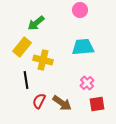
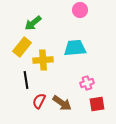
green arrow: moved 3 px left
cyan trapezoid: moved 8 px left, 1 px down
yellow cross: rotated 18 degrees counterclockwise
pink cross: rotated 24 degrees clockwise
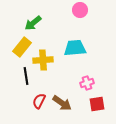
black line: moved 4 px up
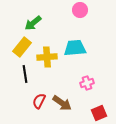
yellow cross: moved 4 px right, 3 px up
black line: moved 1 px left, 2 px up
red square: moved 2 px right, 9 px down; rotated 14 degrees counterclockwise
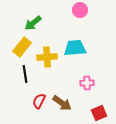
pink cross: rotated 16 degrees clockwise
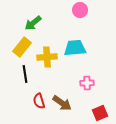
red semicircle: rotated 42 degrees counterclockwise
red square: moved 1 px right
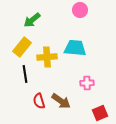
green arrow: moved 1 px left, 3 px up
cyan trapezoid: rotated 10 degrees clockwise
brown arrow: moved 1 px left, 2 px up
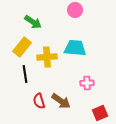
pink circle: moved 5 px left
green arrow: moved 1 px right, 2 px down; rotated 108 degrees counterclockwise
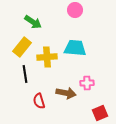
brown arrow: moved 5 px right, 8 px up; rotated 24 degrees counterclockwise
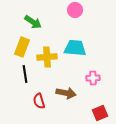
yellow rectangle: rotated 18 degrees counterclockwise
pink cross: moved 6 px right, 5 px up
